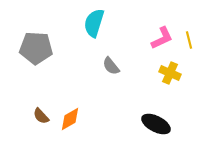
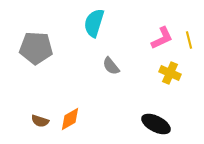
brown semicircle: moved 1 px left, 5 px down; rotated 30 degrees counterclockwise
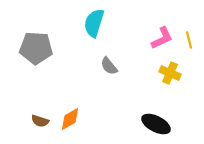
gray semicircle: moved 2 px left
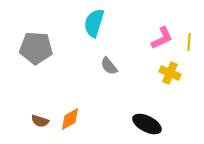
yellow line: moved 2 px down; rotated 18 degrees clockwise
black ellipse: moved 9 px left
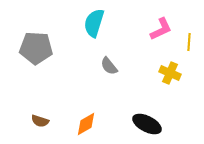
pink L-shape: moved 1 px left, 9 px up
orange diamond: moved 16 px right, 5 px down
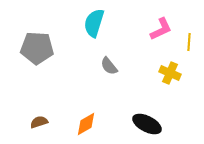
gray pentagon: moved 1 px right
brown semicircle: moved 1 px left, 1 px down; rotated 144 degrees clockwise
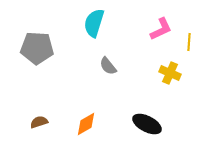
gray semicircle: moved 1 px left
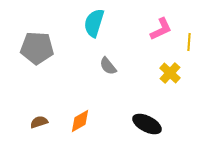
yellow cross: rotated 20 degrees clockwise
orange diamond: moved 6 px left, 3 px up
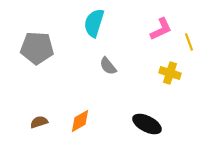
yellow line: rotated 24 degrees counterclockwise
yellow cross: rotated 25 degrees counterclockwise
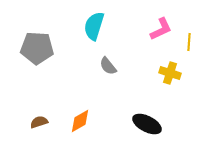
cyan semicircle: moved 3 px down
yellow line: rotated 24 degrees clockwise
